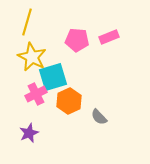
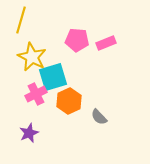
yellow line: moved 6 px left, 2 px up
pink rectangle: moved 3 px left, 6 px down
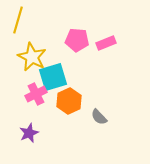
yellow line: moved 3 px left
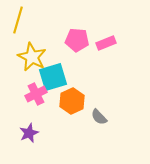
orange hexagon: moved 3 px right
